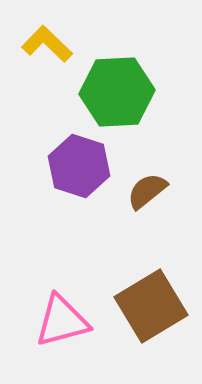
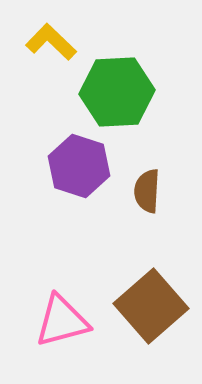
yellow L-shape: moved 4 px right, 2 px up
brown semicircle: rotated 48 degrees counterclockwise
brown square: rotated 10 degrees counterclockwise
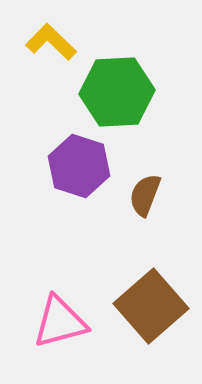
brown semicircle: moved 2 px left, 4 px down; rotated 18 degrees clockwise
pink triangle: moved 2 px left, 1 px down
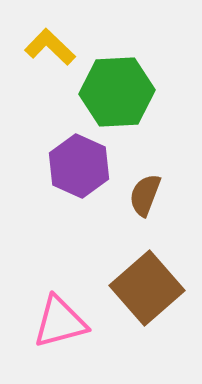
yellow L-shape: moved 1 px left, 5 px down
purple hexagon: rotated 6 degrees clockwise
brown square: moved 4 px left, 18 px up
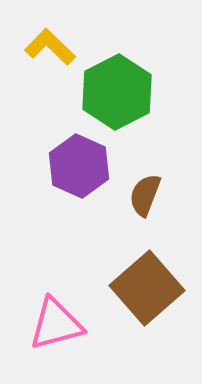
green hexagon: rotated 24 degrees counterclockwise
pink triangle: moved 4 px left, 2 px down
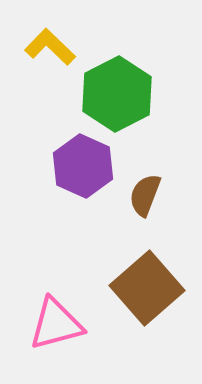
green hexagon: moved 2 px down
purple hexagon: moved 4 px right
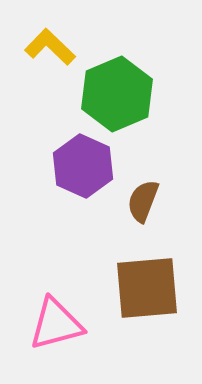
green hexagon: rotated 4 degrees clockwise
brown semicircle: moved 2 px left, 6 px down
brown square: rotated 36 degrees clockwise
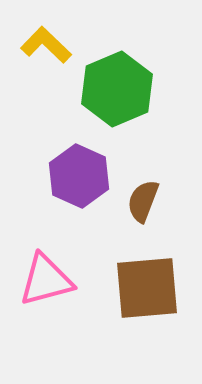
yellow L-shape: moved 4 px left, 2 px up
green hexagon: moved 5 px up
purple hexagon: moved 4 px left, 10 px down
pink triangle: moved 10 px left, 44 px up
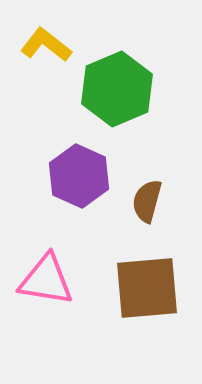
yellow L-shape: rotated 6 degrees counterclockwise
brown semicircle: moved 4 px right; rotated 6 degrees counterclockwise
pink triangle: rotated 24 degrees clockwise
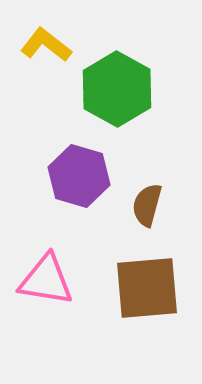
green hexagon: rotated 8 degrees counterclockwise
purple hexagon: rotated 8 degrees counterclockwise
brown semicircle: moved 4 px down
